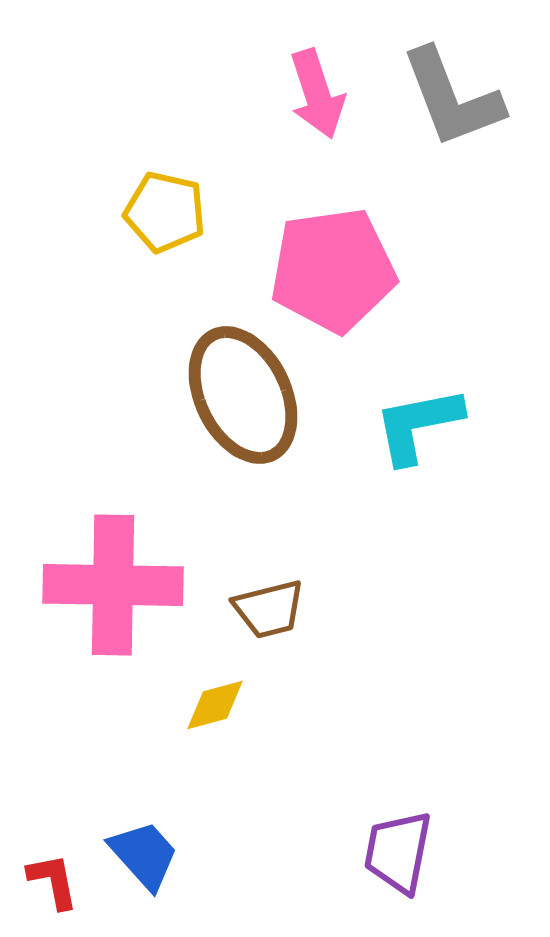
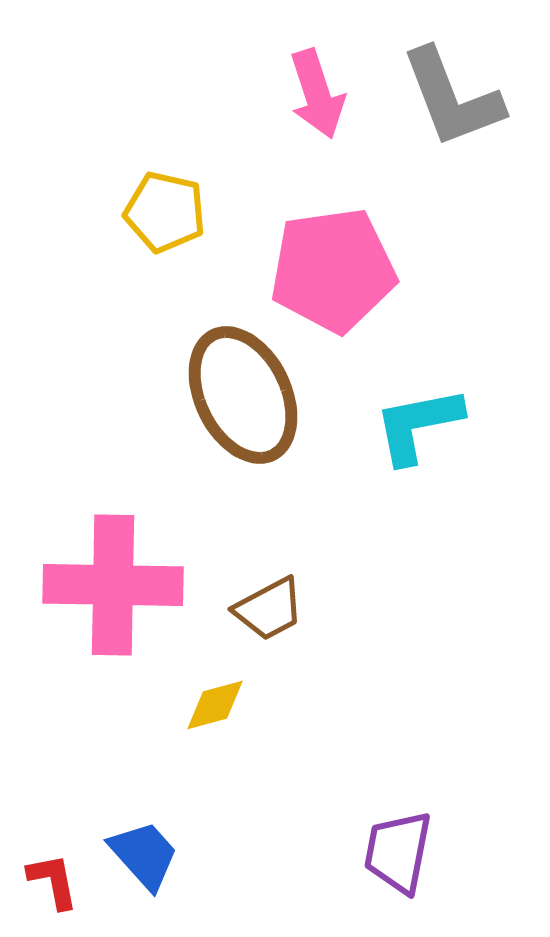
brown trapezoid: rotated 14 degrees counterclockwise
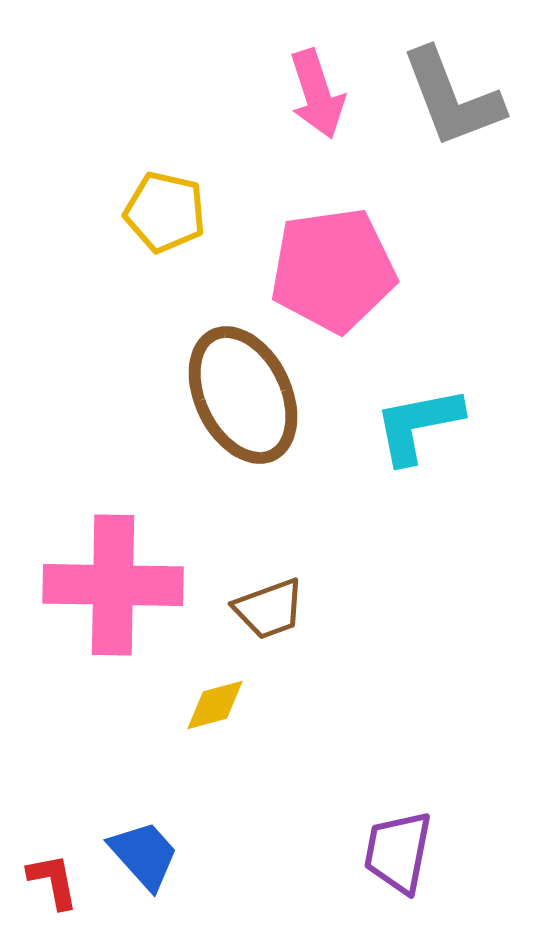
brown trapezoid: rotated 8 degrees clockwise
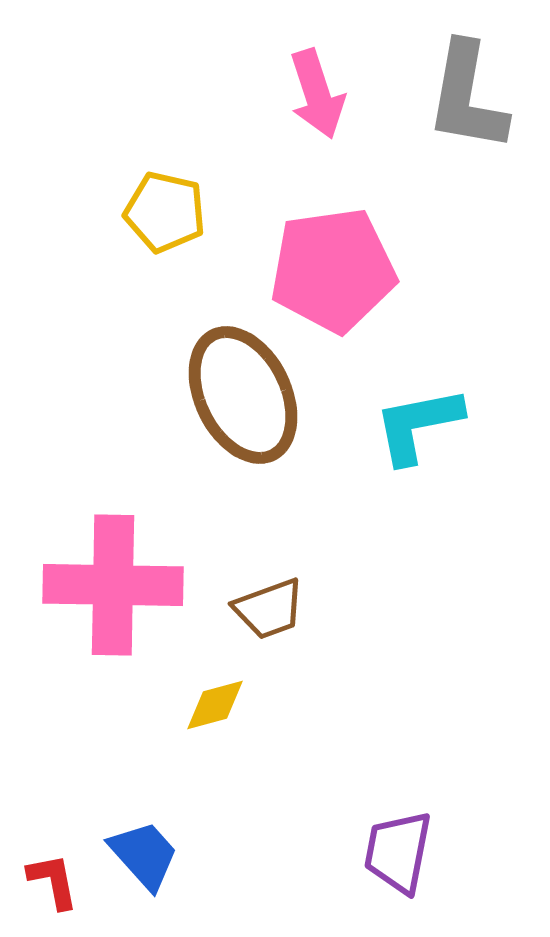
gray L-shape: moved 15 px right, 1 px up; rotated 31 degrees clockwise
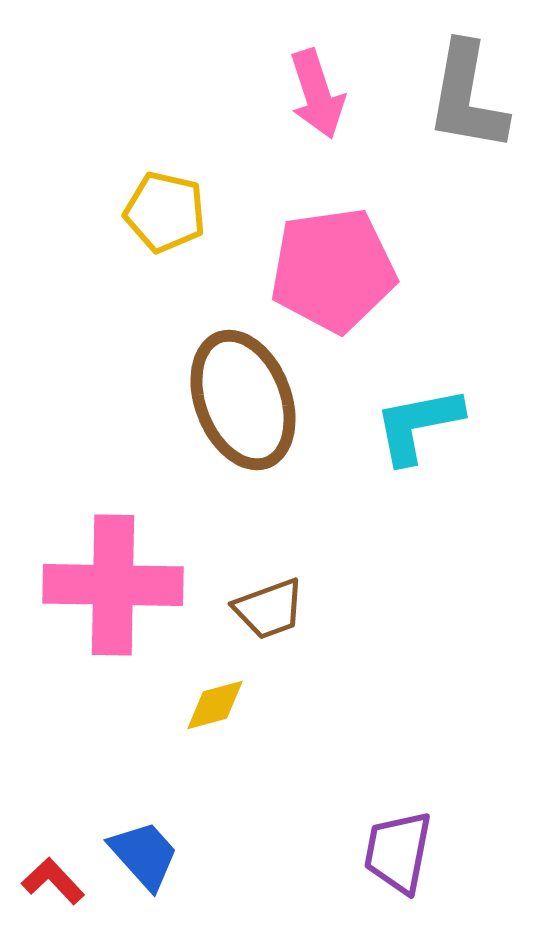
brown ellipse: moved 5 px down; rotated 5 degrees clockwise
red L-shape: rotated 32 degrees counterclockwise
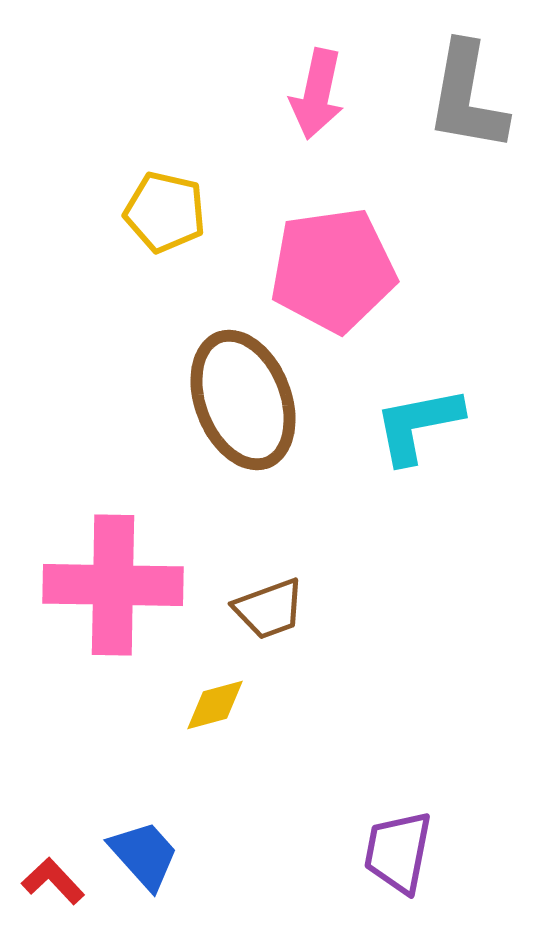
pink arrow: rotated 30 degrees clockwise
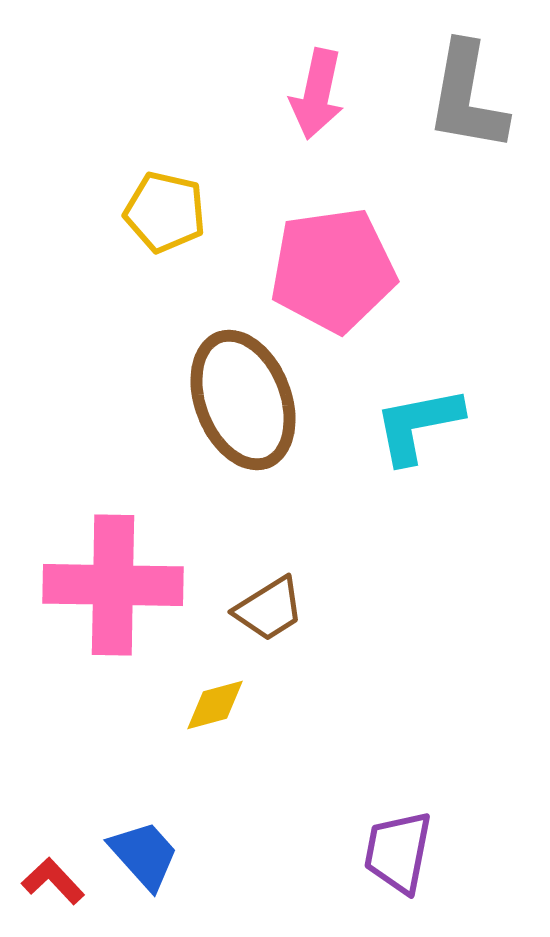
brown trapezoid: rotated 12 degrees counterclockwise
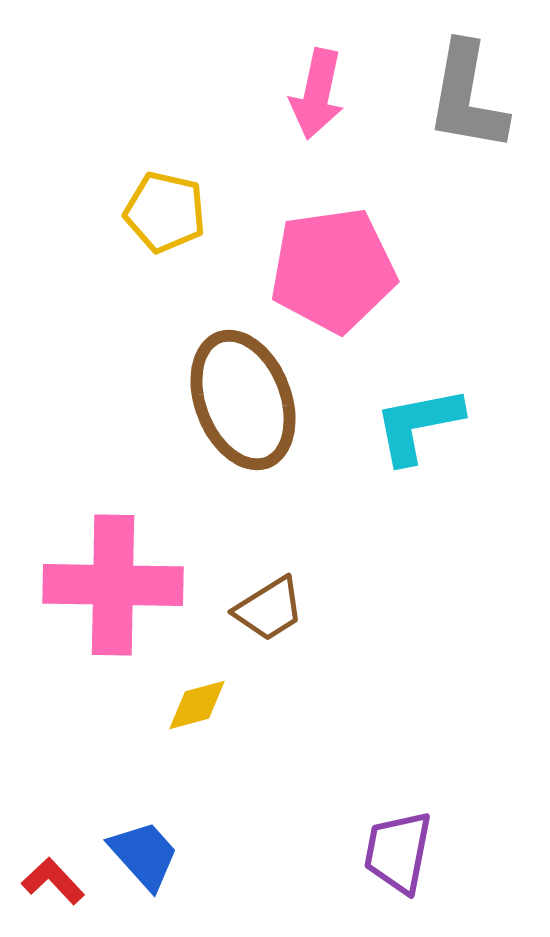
yellow diamond: moved 18 px left
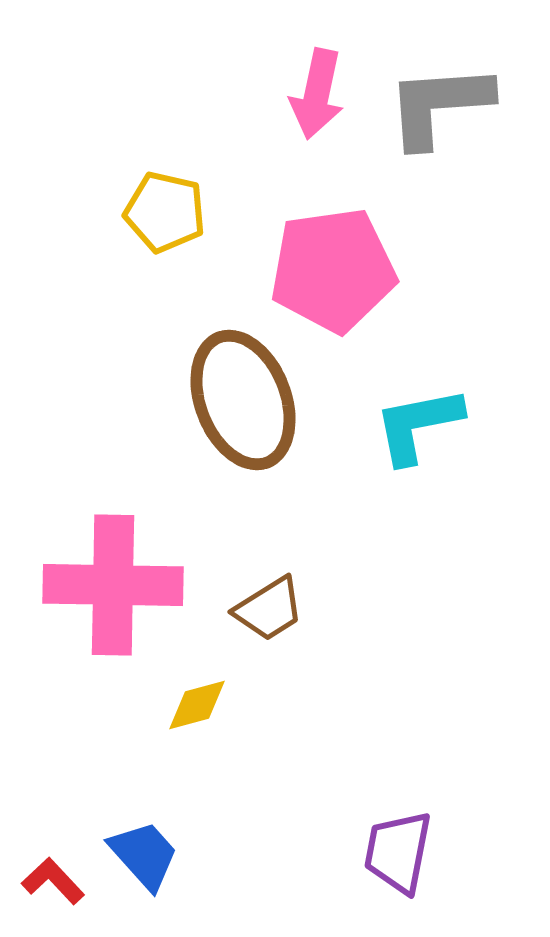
gray L-shape: moved 28 px left, 8 px down; rotated 76 degrees clockwise
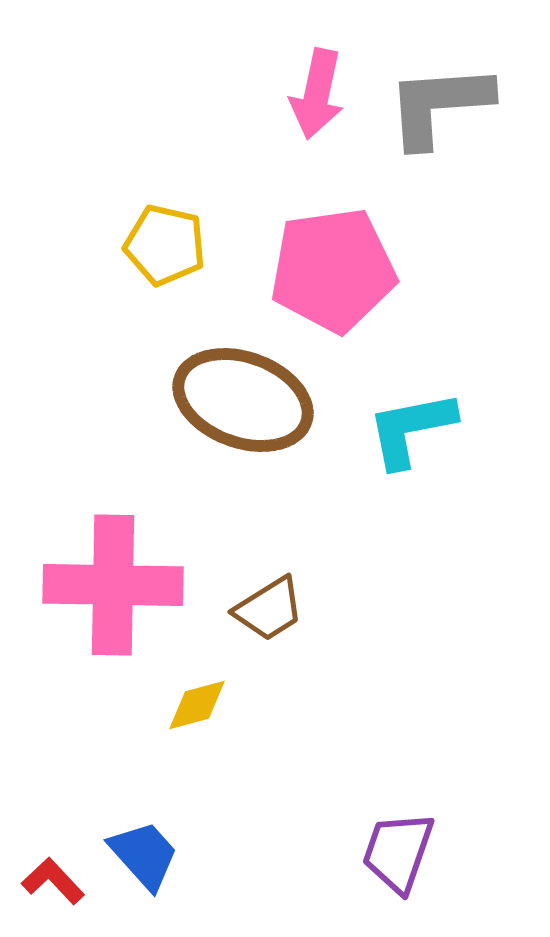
yellow pentagon: moved 33 px down
brown ellipse: rotated 49 degrees counterclockwise
cyan L-shape: moved 7 px left, 4 px down
purple trapezoid: rotated 8 degrees clockwise
